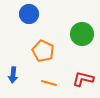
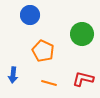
blue circle: moved 1 px right, 1 px down
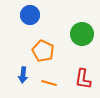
blue arrow: moved 10 px right
red L-shape: rotated 95 degrees counterclockwise
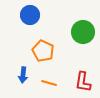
green circle: moved 1 px right, 2 px up
red L-shape: moved 3 px down
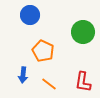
orange line: moved 1 px down; rotated 21 degrees clockwise
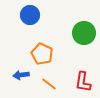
green circle: moved 1 px right, 1 px down
orange pentagon: moved 1 px left, 3 px down
blue arrow: moved 2 px left; rotated 77 degrees clockwise
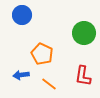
blue circle: moved 8 px left
red L-shape: moved 6 px up
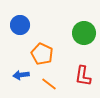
blue circle: moved 2 px left, 10 px down
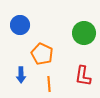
blue arrow: rotated 84 degrees counterclockwise
orange line: rotated 49 degrees clockwise
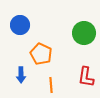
orange pentagon: moved 1 px left
red L-shape: moved 3 px right, 1 px down
orange line: moved 2 px right, 1 px down
